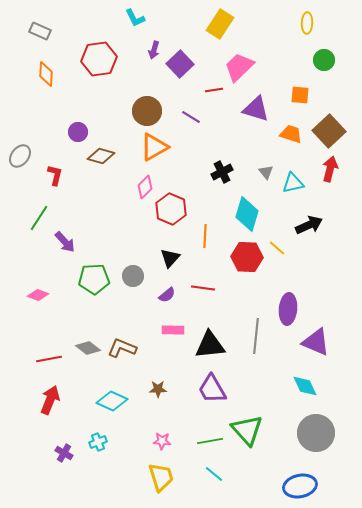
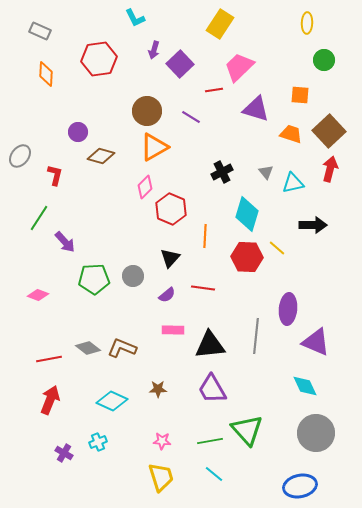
black arrow at (309, 225): moved 4 px right; rotated 24 degrees clockwise
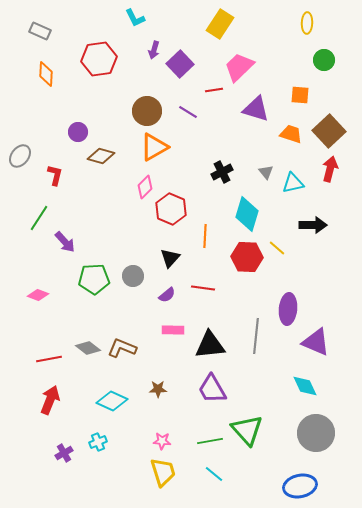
purple line at (191, 117): moved 3 px left, 5 px up
purple cross at (64, 453): rotated 30 degrees clockwise
yellow trapezoid at (161, 477): moved 2 px right, 5 px up
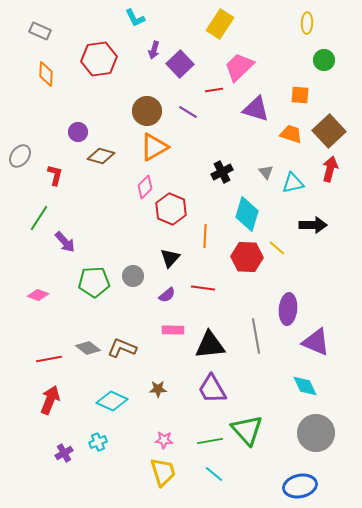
green pentagon at (94, 279): moved 3 px down
gray line at (256, 336): rotated 16 degrees counterclockwise
pink star at (162, 441): moved 2 px right, 1 px up
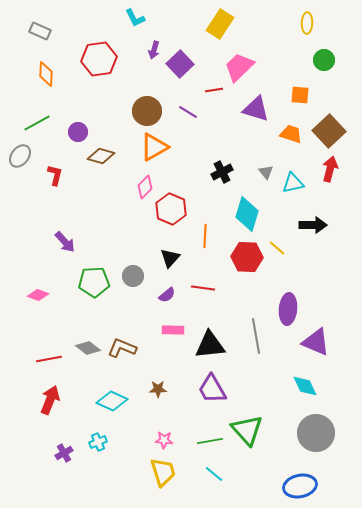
green line at (39, 218): moved 2 px left, 95 px up; rotated 28 degrees clockwise
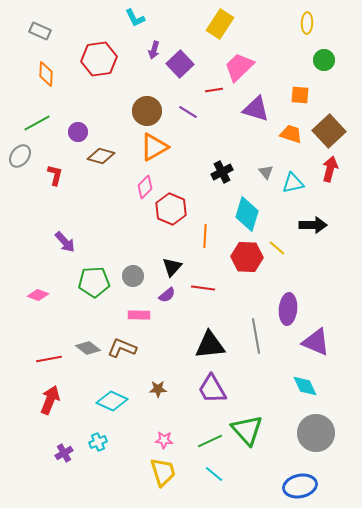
black triangle at (170, 258): moved 2 px right, 9 px down
pink rectangle at (173, 330): moved 34 px left, 15 px up
green line at (210, 441): rotated 15 degrees counterclockwise
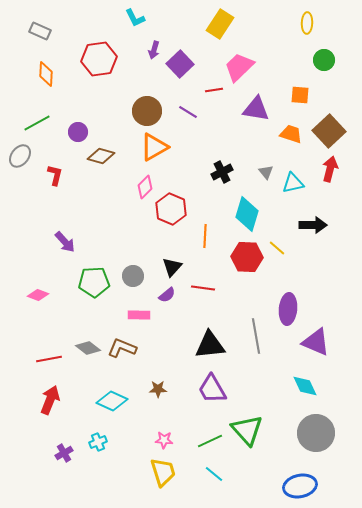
purple triangle at (256, 109): rotated 8 degrees counterclockwise
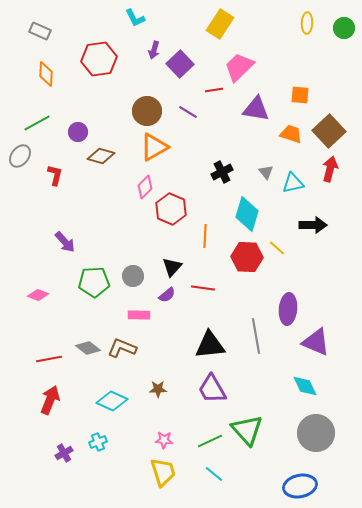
green circle at (324, 60): moved 20 px right, 32 px up
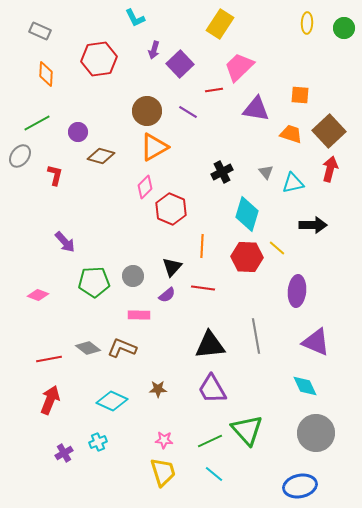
orange line at (205, 236): moved 3 px left, 10 px down
purple ellipse at (288, 309): moved 9 px right, 18 px up
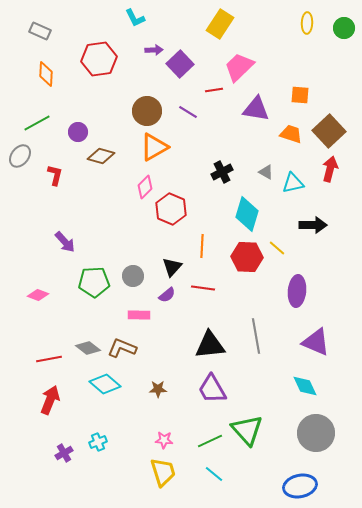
purple arrow at (154, 50): rotated 108 degrees counterclockwise
gray triangle at (266, 172): rotated 21 degrees counterclockwise
cyan diamond at (112, 401): moved 7 px left, 17 px up; rotated 16 degrees clockwise
